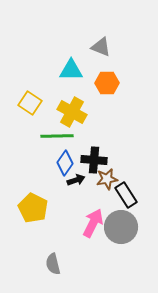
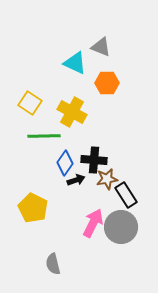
cyan triangle: moved 4 px right, 7 px up; rotated 25 degrees clockwise
green line: moved 13 px left
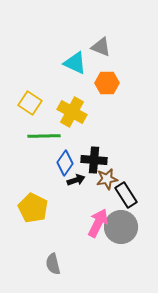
pink arrow: moved 5 px right
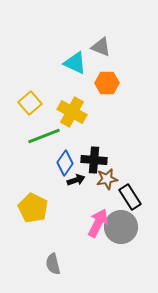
yellow square: rotated 15 degrees clockwise
green line: rotated 20 degrees counterclockwise
black rectangle: moved 4 px right, 2 px down
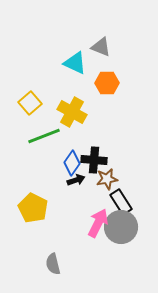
blue diamond: moved 7 px right
black rectangle: moved 9 px left, 5 px down
